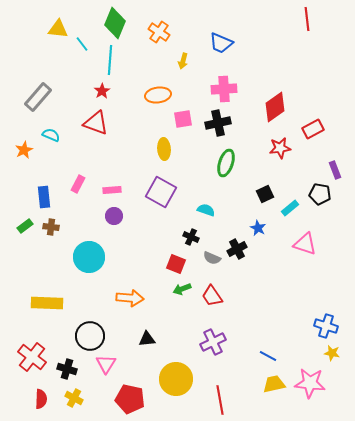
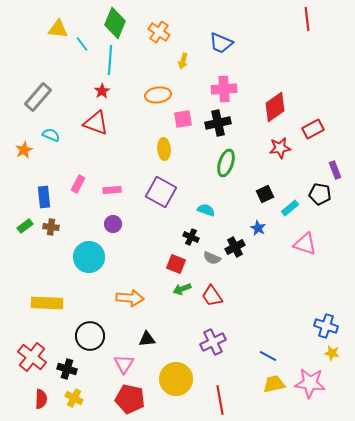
purple circle at (114, 216): moved 1 px left, 8 px down
black cross at (237, 249): moved 2 px left, 2 px up
pink triangle at (106, 364): moved 18 px right
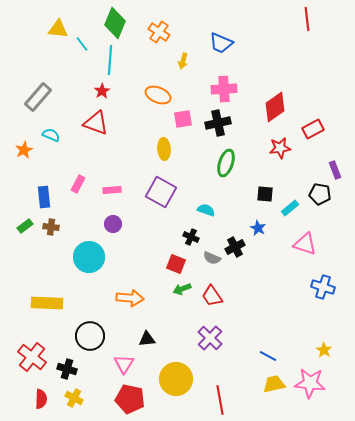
orange ellipse at (158, 95): rotated 30 degrees clockwise
black square at (265, 194): rotated 30 degrees clockwise
blue cross at (326, 326): moved 3 px left, 39 px up
purple cross at (213, 342): moved 3 px left, 4 px up; rotated 20 degrees counterclockwise
yellow star at (332, 353): moved 8 px left, 3 px up; rotated 21 degrees clockwise
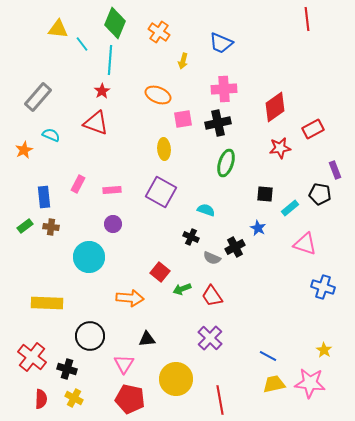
red square at (176, 264): moved 16 px left, 8 px down; rotated 18 degrees clockwise
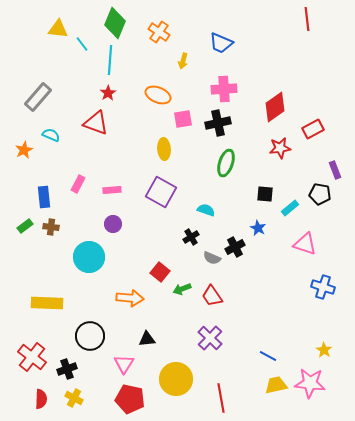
red star at (102, 91): moved 6 px right, 2 px down
black cross at (191, 237): rotated 35 degrees clockwise
black cross at (67, 369): rotated 36 degrees counterclockwise
yellow trapezoid at (274, 384): moved 2 px right, 1 px down
red line at (220, 400): moved 1 px right, 2 px up
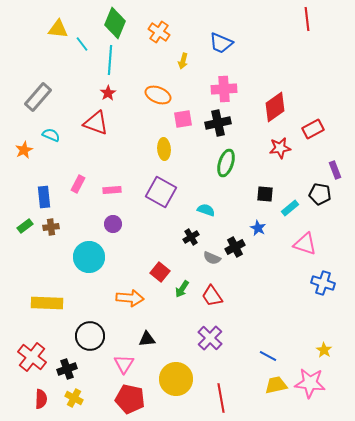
brown cross at (51, 227): rotated 14 degrees counterclockwise
blue cross at (323, 287): moved 4 px up
green arrow at (182, 289): rotated 36 degrees counterclockwise
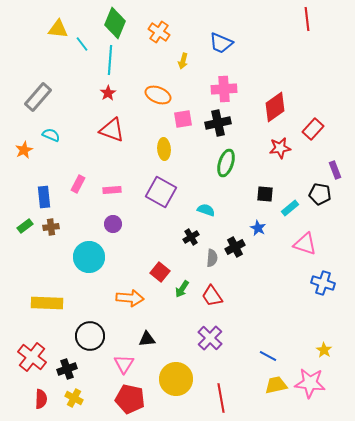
red triangle at (96, 123): moved 16 px right, 7 px down
red rectangle at (313, 129): rotated 20 degrees counterclockwise
gray semicircle at (212, 258): rotated 108 degrees counterclockwise
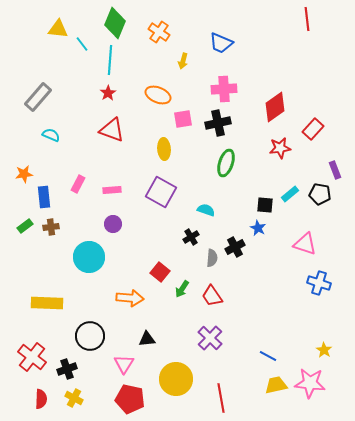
orange star at (24, 150): moved 24 px down; rotated 18 degrees clockwise
black square at (265, 194): moved 11 px down
cyan rectangle at (290, 208): moved 14 px up
blue cross at (323, 283): moved 4 px left
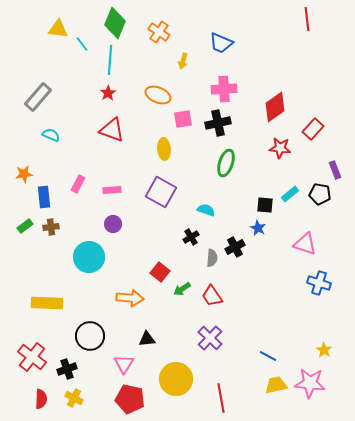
red star at (280, 148): rotated 15 degrees clockwise
green arrow at (182, 289): rotated 24 degrees clockwise
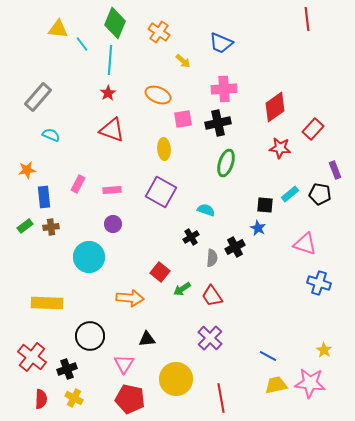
yellow arrow at (183, 61): rotated 63 degrees counterclockwise
orange star at (24, 174): moved 3 px right, 4 px up
